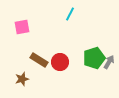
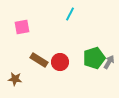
brown star: moved 7 px left; rotated 24 degrees clockwise
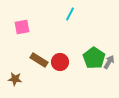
green pentagon: rotated 20 degrees counterclockwise
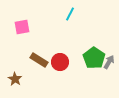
brown star: rotated 24 degrees clockwise
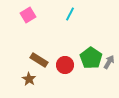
pink square: moved 6 px right, 12 px up; rotated 21 degrees counterclockwise
green pentagon: moved 3 px left
red circle: moved 5 px right, 3 px down
brown star: moved 14 px right
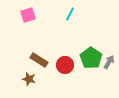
pink square: rotated 14 degrees clockwise
brown star: rotated 16 degrees counterclockwise
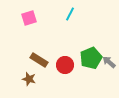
pink square: moved 1 px right, 3 px down
green pentagon: rotated 15 degrees clockwise
gray arrow: rotated 80 degrees counterclockwise
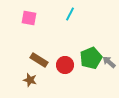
pink square: rotated 28 degrees clockwise
brown star: moved 1 px right, 1 px down
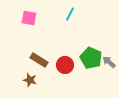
green pentagon: rotated 25 degrees counterclockwise
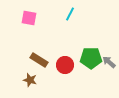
green pentagon: rotated 25 degrees counterclockwise
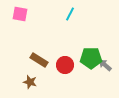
pink square: moved 9 px left, 4 px up
gray arrow: moved 4 px left, 3 px down
brown star: moved 2 px down
